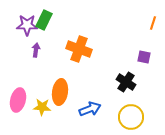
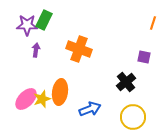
black cross: rotated 18 degrees clockwise
pink ellipse: moved 8 px right, 1 px up; rotated 30 degrees clockwise
yellow star: moved 8 px up; rotated 24 degrees counterclockwise
yellow circle: moved 2 px right
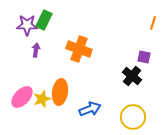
black cross: moved 6 px right, 6 px up; rotated 12 degrees counterclockwise
pink ellipse: moved 4 px left, 2 px up
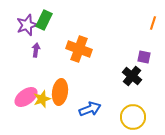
purple star: rotated 20 degrees counterclockwise
pink ellipse: moved 4 px right; rotated 10 degrees clockwise
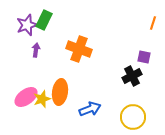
black cross: rotated 24 degrees clockwise
